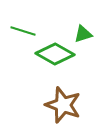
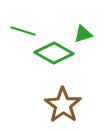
green diamond: moved 1 px left, 1 px up
brown star: rotated 15 degrees clockwise
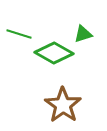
green line: moved 4 px left, 3 px down
